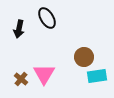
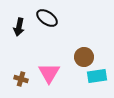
black ellipse: rotated 25 degrees counterclockwise
black arrow: moved 2 px up
pink triangle: moved 5 px right, 1 px up
brown cross: rotated 24 degrees counterclockwise
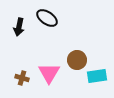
brown circle: moved 7 px left, 3 px down
brown cross: moved 1 px right, 1 px up
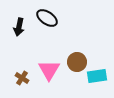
brown circle: moved 2 px down
pink triangle: moved 3 px up
brown cross: rotated 16 degrees clockwise
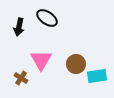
brown circle: moved 1 px left, 2 px down
pink triangle: moved 8 px left, 10 px up
brown cross: moved 1 px left
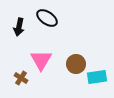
cyan rectangle: moved 1 px down
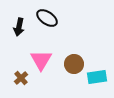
brown circle: moved 2 px left
brown cross: rotated 16 degrees clockwise
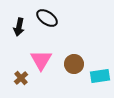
cyan rectangle: moved 3 px right, 1 px up
